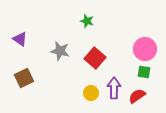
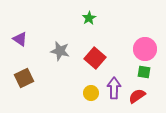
green star: moved 2 px right, 3 px up; rotated 24 degrees clockwise
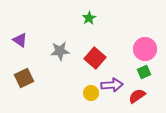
purple triangle: moved 1 px down
gray star: rotated 18 degrees counterclockwise
green square: rotated 32 degrees counterclockwise
purple arrow: moved 2 px left, 3 px up; rotated 85 degrees clockwise
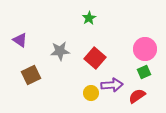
brown square: moved 7 px right, 3 px up
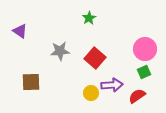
purple triangle: moved 9 px up
brown square: moved 7 px down; rotated 24 degrees clockwise
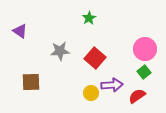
green square: rotated 16 degrees counterclockwise
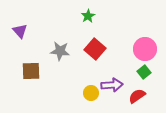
green star: moved 1 px left, 2 px up
purple triangle: rotated 14 degrees clockwise
gray star: rotated 12 degrees clockwise
red square: moved 9 px up
brown square: moved 11 px up
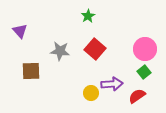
purple arrow: moved 1 px up
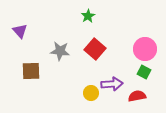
green square: rotated 24 degrees counterclockwise
red semicircle: rotated 24 degrees clockwise
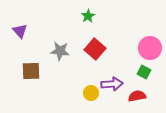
pink circle: moved 5 px right, 1 px up
